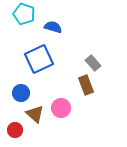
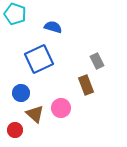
cyan pentagon: moved 9 px left
gray rectangle: moved 4 px right, 2 px up; rotated 14 degrees clockwise
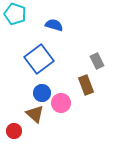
blue semicircle: moved 1 px right, 2 px up
blue square: rotated 12 degrees counterclockwise
blue circle: moved 21 px right
pink circle: moved 5 px up
red circle: moved 1 px left, 1 px down
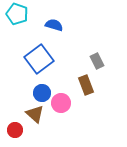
cyan pentagon: moved 2 px right
red circle: moved 1 px right, 1 px up
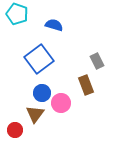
brown triangle: rotated 24 degrees clockwise
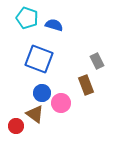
cyan pentagon: moved 10 px right, 4 px down
blue square: rotated 32 degrees counterclockwise
brown triangle: rotated 30 degrees counterclockwise
red circle: moved 1 px right, 4 px up
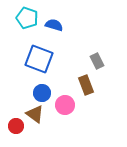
pink circle: moved 4 px right, 2 px down
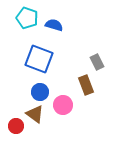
gray rectangle: moved 1 px down
blue circle: moved 2 px left, 1 px up
pink circle: moved 2 px left
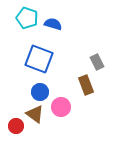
blue semicircle: moved 1 px left, 1 px up
pink circle: moved 2 px left, 2 px down
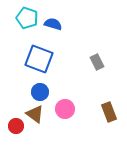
brown rectangle: moved 23 px right, 27 px down
pink circle: moved 4 px right, 2 px down
